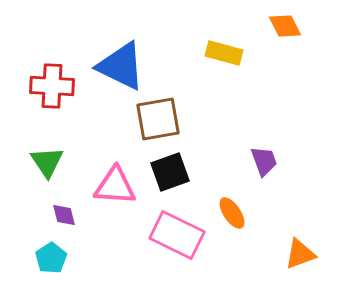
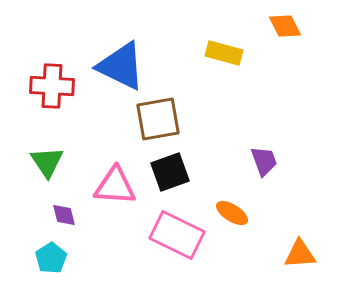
orange ellipse: rotated 24 degrees counterclockwise
orange triangle: rotated 16 degrees clockwise
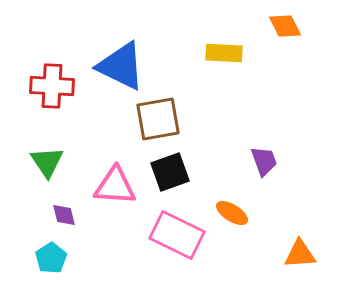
yellow rectangle: rotated 12 degrees counterclockwise
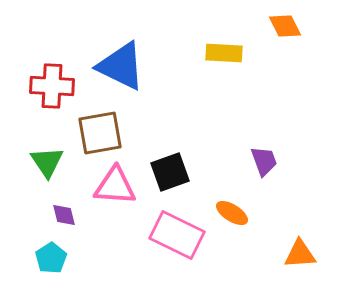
brown square: moved 58 px left, 14 px down
